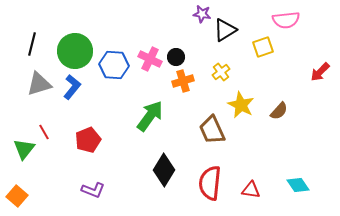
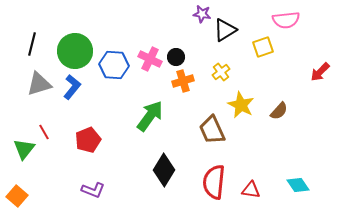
red semicircle: moved 4 px right, 1 px up
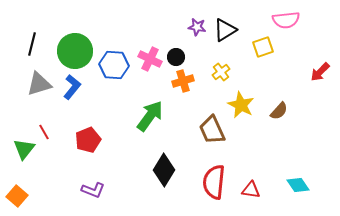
purple star: moved 5 px left, 13 px down
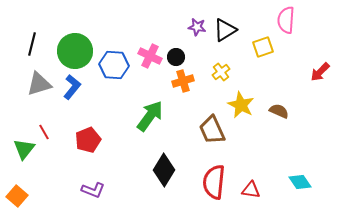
pink semicircle: rotated 100 degrees clockwise
pink cross: moved 3 px up
brown semicircle: rotated 108 degrees counterclockwise
cyan diamond: moved 2 px right, 3 px up
